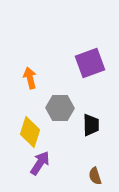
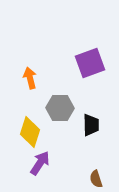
brown semicircle: moved 1 px right, 3 px down
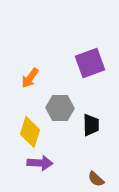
orange arrow: rotated 130 degrees counterclockwise
purple arrow: rotated 60 degrees clockwise
brown semicircle: rotated 30 degrees counterclockwise
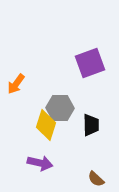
orange arrow: moved 14 px left, 6 px down
yellow diamond: moved 16 px right, 7 px up
purple arrow: rotated 10 degrees clockwise
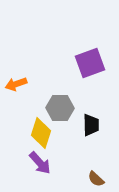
orange arrow: rotated 35 degrees clockwise
yellow diamond: moved 5 px left, 8 px down
purple arrow: rotated 35 degrees clockwise
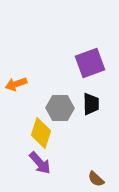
black trapezoid: moved 21 px up
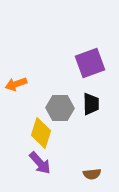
brown semicircle: moved 4 px left, 5 px up; rotated 48 degrees counterclockwise
